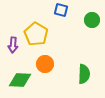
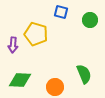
blue square: moved 2 px down
green circle: moved 2 px left
yellow pentagon: rotated 15 degrees counterclockwise
orange circle: moved 10 px right, 23 px down
green semicircle: rotated 24 degrees counterclockwise
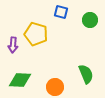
green semicircle: moved 2 px right
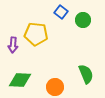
blue square: rotated 24 degrees clockwise
green circle: moved 7 px left
yellow pentagon: rotated 10 degrees counterclockwise
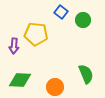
purple arrow: moved 1 px right, 1 px down
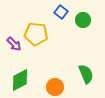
purple arrow: moved 2 px up; rotated 49 degrees counterclockwise
green diamond: rotated 30 degrees counterclockwise
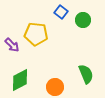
purple arrow: moved 2 px left, 1 px down
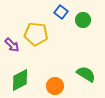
green semicircle: rotated 36 degrees counterclockwise
orange circle: moved 1 px up
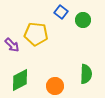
green semicircle: rotated 60 degrees clockwise
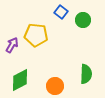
yellow pentagon: moved 1 px down
purple arrow: rotated 105 degrees counterclockwise
